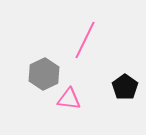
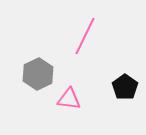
pink line: moved 4 px up
gray hexagon: moved 6 px left
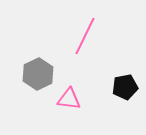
black pentagon: rotated 25 degrees clockwise
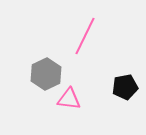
gray hexagon: moved 8 px right
